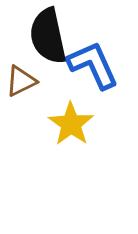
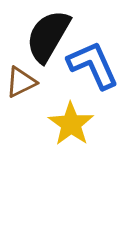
black semicircle: rotated 42 degrees clockwise
brown triangle: moved 1 px down
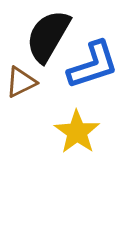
blue L-shape: rotated 96 degrees clockwise
yellow star: moved 6 px right, 8 px down
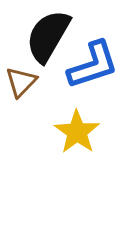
brown triangle: rotated 20 degrees counterclockwise
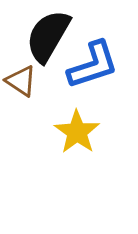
brown triangle: moved 1 px up; rotated 40 degrees counterclockwise
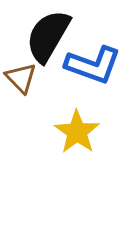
blue L-shape: rotated 38 degrees clockwise
brown triangle: moved 3 px up; rotated 12 degrees clockwise
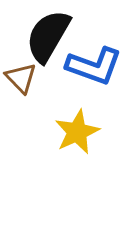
blue L-shape: moved 1 px right, 1 px down
yellow star: rotated 12 degrees clockwise
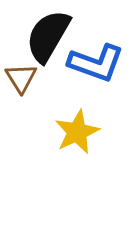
blue L-shape: moved 2 px right, 3 px up
brown triangle: rotated 12 degrees clockwise
